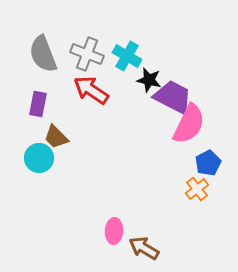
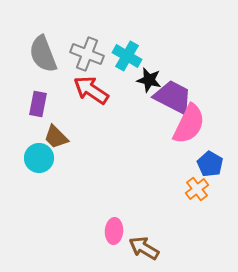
blue pentagon: moved 2 px right, 1 px down; rotated 15 degrees counterclockwise
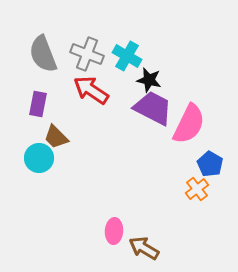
purple trapezoid: moved 20 px left, 11 px down
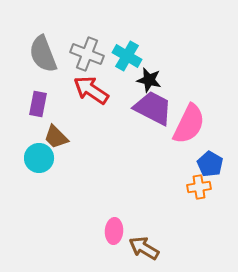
orange cross: moved 2 px right, 2 px up; rotated 30 degrees clockwise
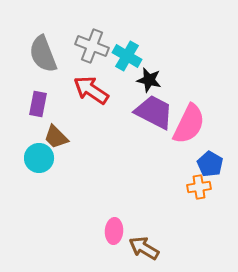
gray cross: moved 5 px right, 8 px up
purple trapezoid: moved 1 px right, 4 px down
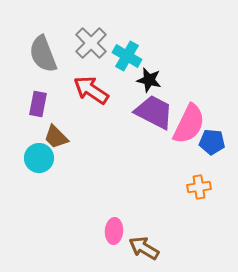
gray cross: moved 1 px left, 3 px up; rotated 24 degrees clockwise
blue pentagon: moved 2 px right, 22 px up; rotated 25 degrees counterclockwise
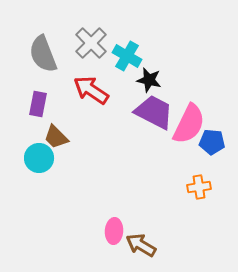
brown arrow: moved 3 px left, 3 px up
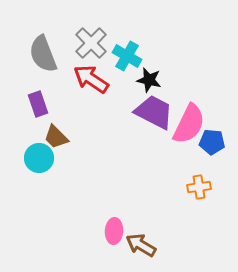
red arrow: moved 11 px up
purple rectangle: rotated 30 degrees counterclockwise
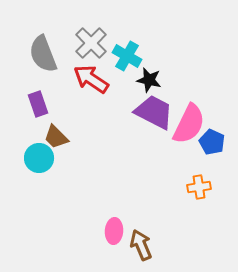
blue pentagon: rotated 20 degrees clockwise
brown arrow: rotated 36 degrees clockwise
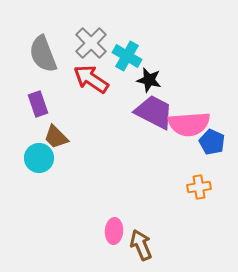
pink semicircle: rotated 60 degrees clockwise
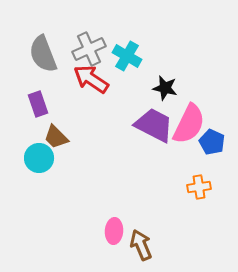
gray cross: moved 2 px left, 6 px down; rotated 20 degrees clockwise
black star: moved 16 px right, 8 px down
purple trapezoid: moved 13 px down
pink semicircle: rotated 60 degrees counterclockwise
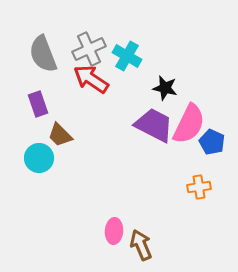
brown trapezoid: moved 4 px right, 2 px up
